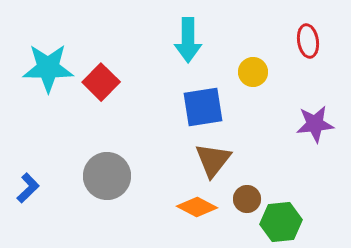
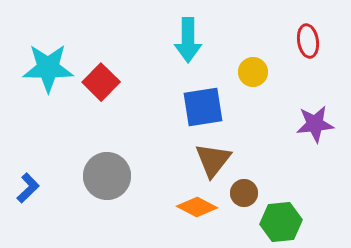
brown circle: moved 3 px left, 6 px up
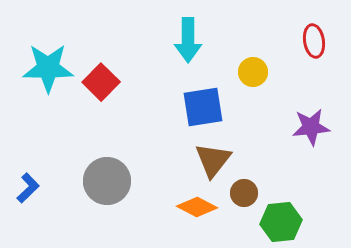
red ellipse: moved 6 px right
purple star: moved 4 px left, 3 px down
gray circle: moved 5 px down
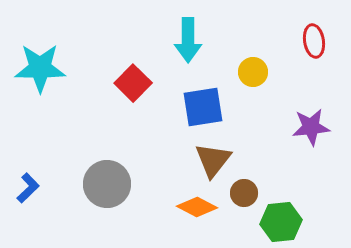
cyan star: moved 8 px left
red square: moved 32 px right, 1 px down
gray circle: moved 3 px down
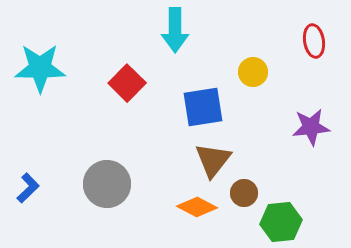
cyan arrow: moved 13 px left, 10 px up
red square: moved 6 px left
